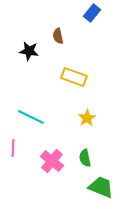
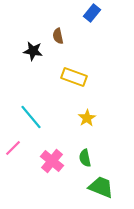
black star: moved 4 px right
cyan line: rotated 24 degrees clockwise
pink line: rotated 42 degrees clockwise
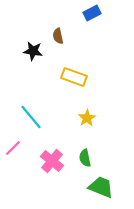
blue rectangle: rotated 24 degrees clockwise
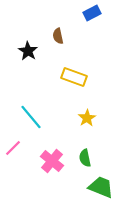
black star: moved 5 px left; rotated 24 degrees clockwise
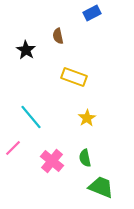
black star: moved 2 px left, 1 px up
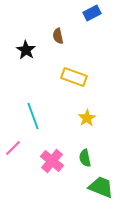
cyan line: moved 2 px right, 1 px up; rotated 20 degrees clockwise
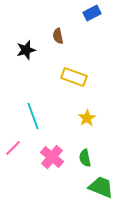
black star: rotated 24 degrees clockwise
pink cross: moved 4 px up
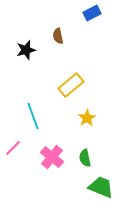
yellow rectangle: moved 3 px left, 8 px down; rotated 60 degrees counterclockwise
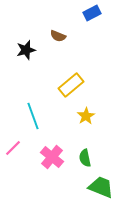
brown semicircle: rotated 56 degrees counterclockwise
yellow star: moved 1 px left, 2 px up
